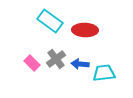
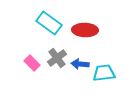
cyan rectangle: moved 1 px left, 2 px down
gray cross: moved 1 px right, 1 px up
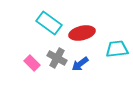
red ellipse: moved 3 px left, 3 px down; rotated 15 degrees counterclockwise
gray cross: rotated 24 degrees counterclockwise
blue arrow: rotated 42 degrees counterclockwise
cyan trapezoid: moved 13 px right, 24 px up
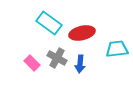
blue arrow: rotated 48 degrees counterclockwise
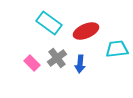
red ellipse: moved 4 px right, 2 px up; rotated 10 degrees counterclockwise
gray cross: rotated 24 degrees clockwise
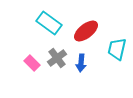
red ellipse: rotated 15 degrees counterclockwise
cyan trapezoid: rotated 70 degrees counterclockwise
blue arrow: moved 1 px right, 1 px up
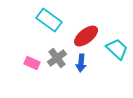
cyan rectangle: moved 3 px up
red ellipse: moved 5 px down
cyan trapezoid: rotated 120 degrees clockwise
pink rectangle: rotated 21 degrees counterclockwise
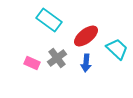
blue arrow: moved 5 px right
